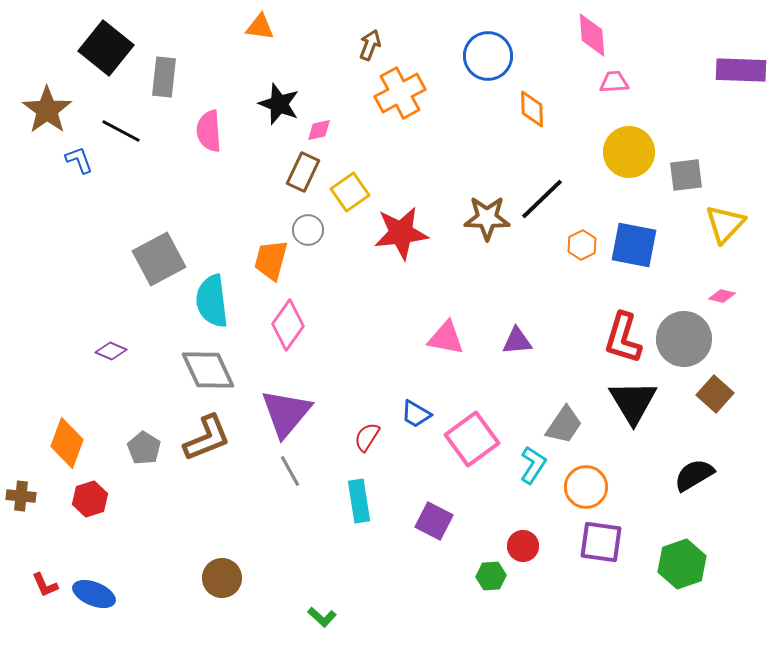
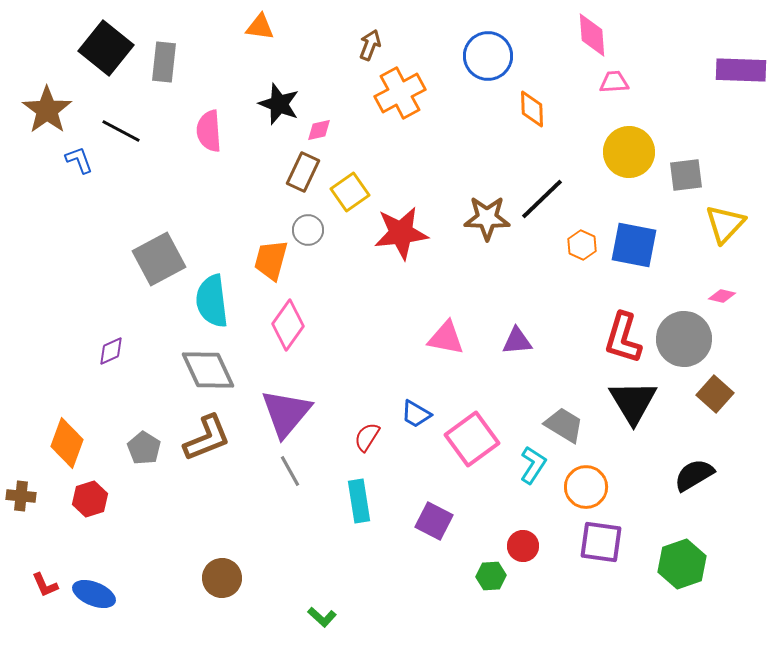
gray rectangle at (164, 77): moved 15 px up
orange hexagon at (582, 245): rotated 8 degrees counterclockwise
purple diamond at (111, 351): rotated 48 degrees counterclockwise
gray trapezoid at (564, 425): rotated 93 degrees counterclockwise
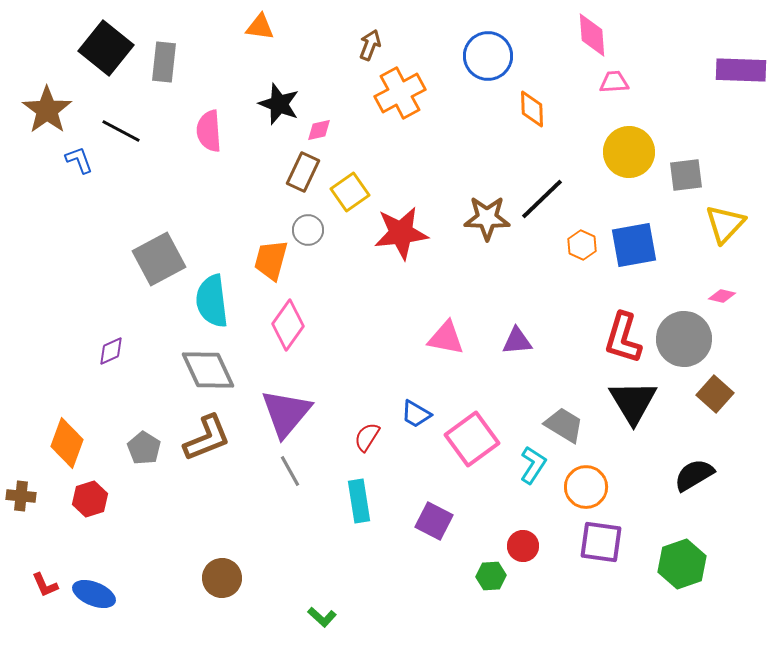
blue square at (634, 245): rotated 21 degrees counterclockwise
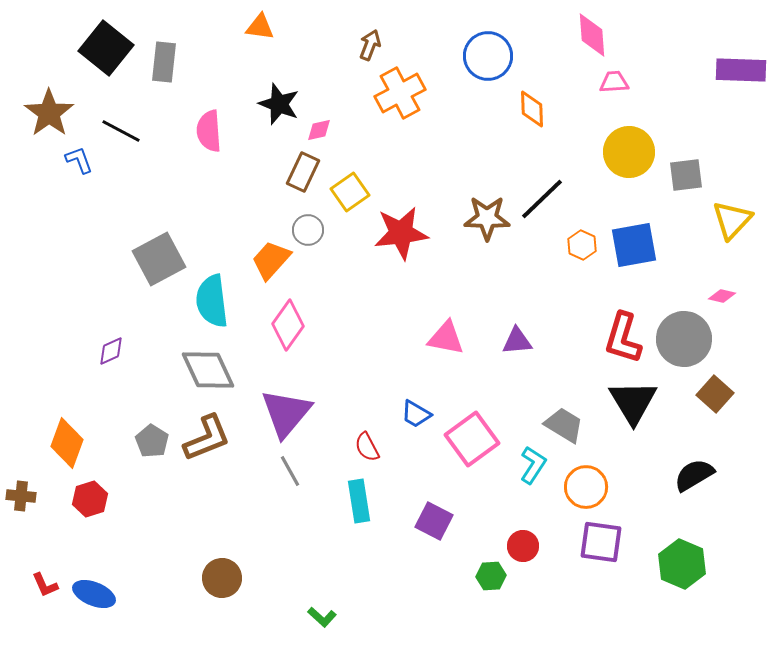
brown star at (47, 110): moved 2 px right, 3 px down
yellow triangle at (725, 224): moved 7 px right, 4 px up
orange trapezoid at (271, 260): rotated 27 degrees clockwise
red semicircle at (367, 437): moved 10 px down; rotated 60 degrees counterclockwise
gray pentagon at (144, 448): moved 8 px right, 7 px up
green hexagon at (682, 564): rotated 18 degrees counterclockwise
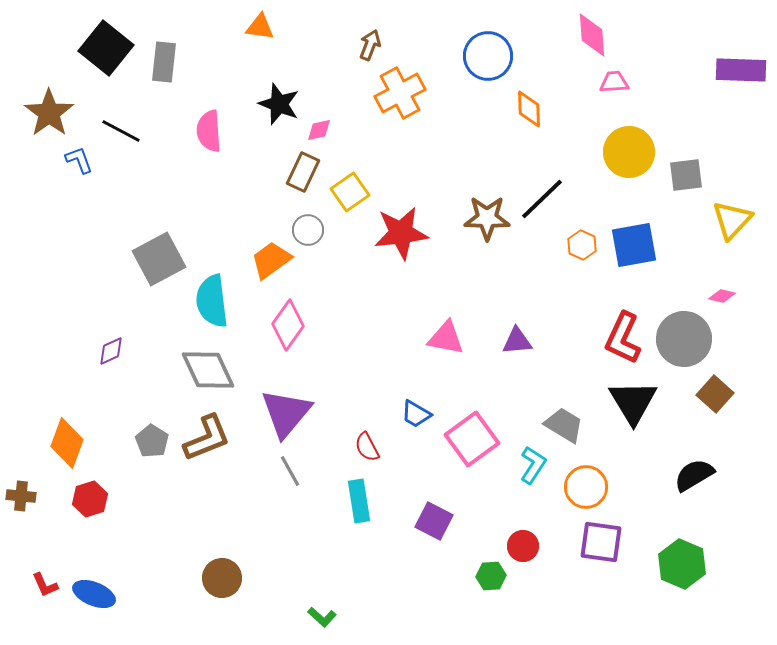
orange diamond at (532, 109): moved 3 px left
orange trapezoid at (271, 260): rotated 12 degrees clockwise
red L-shape at (623, 338): rotated 8 degrees clockwise
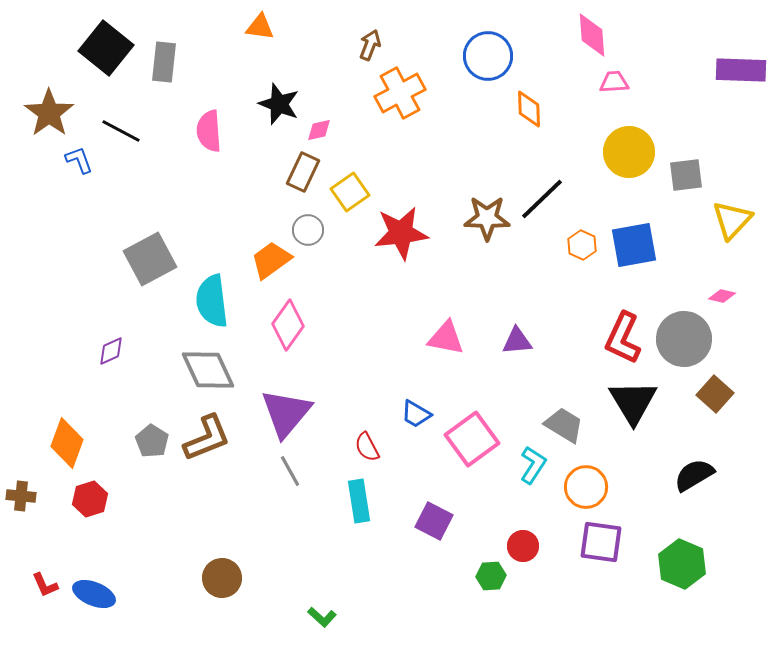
gray square at (159, 259): moved 9 px left
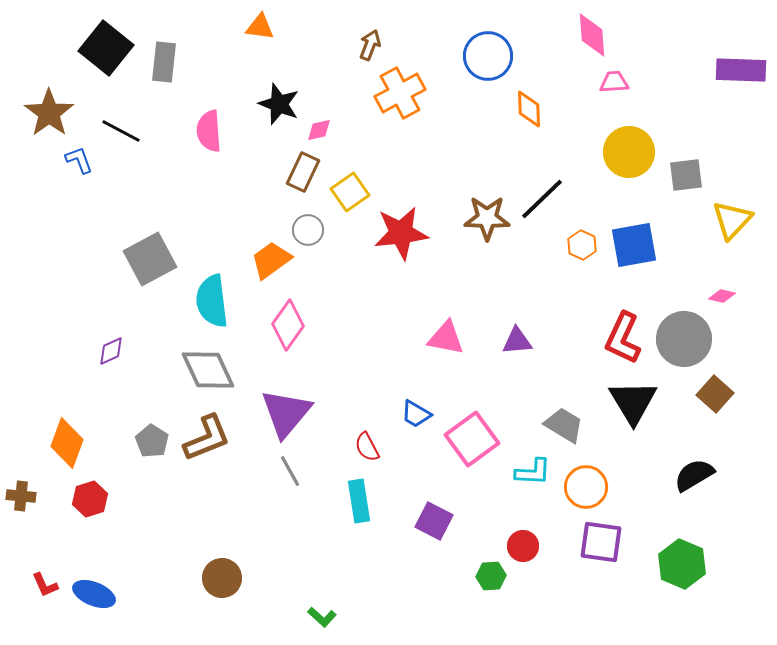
cyan L-shape at (533, 465): moved 7 px down; rotated 60 degrees clockwise
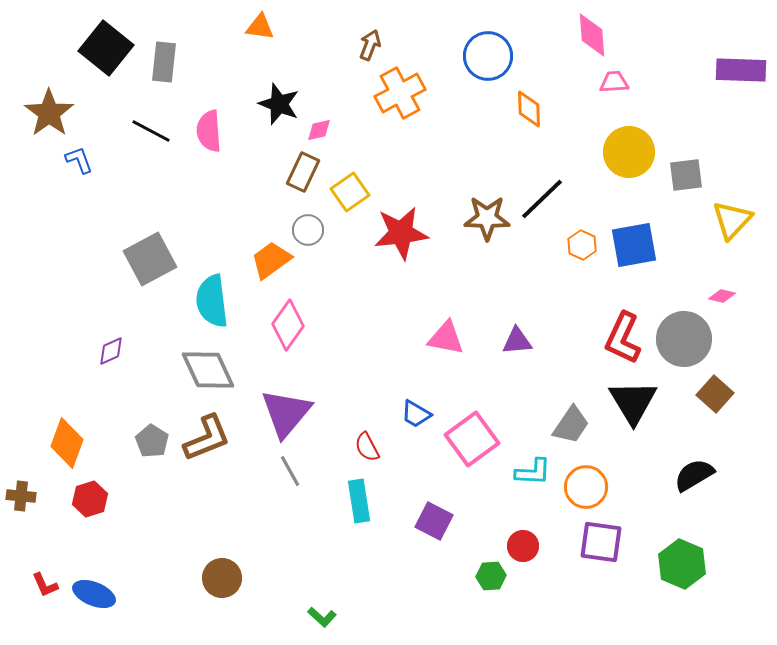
black line at (121, 131): moved 30 px right
gray trapezoid at (564, 425): moved 7 px right; rotated 93 degrees clockwise
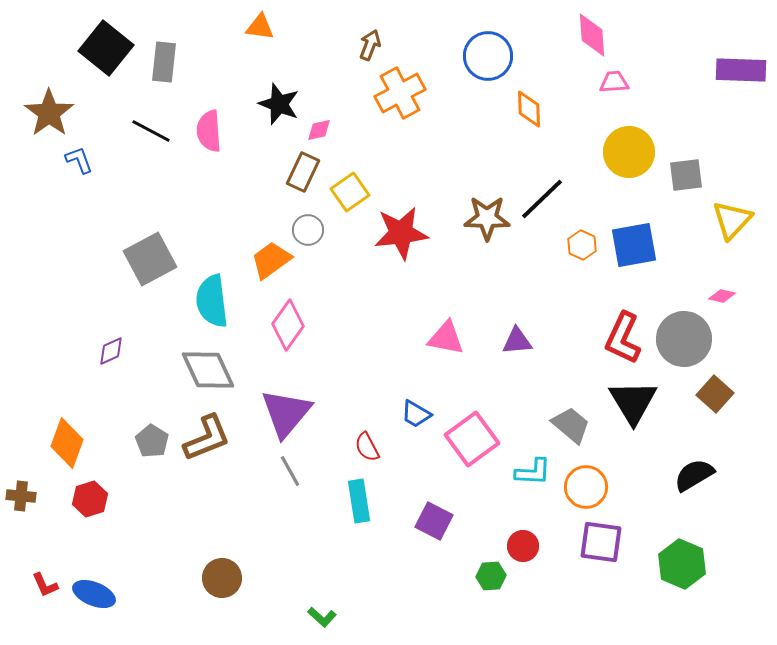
gray trapezoid at (571, 425): rotated 84 degrees counterclockwise
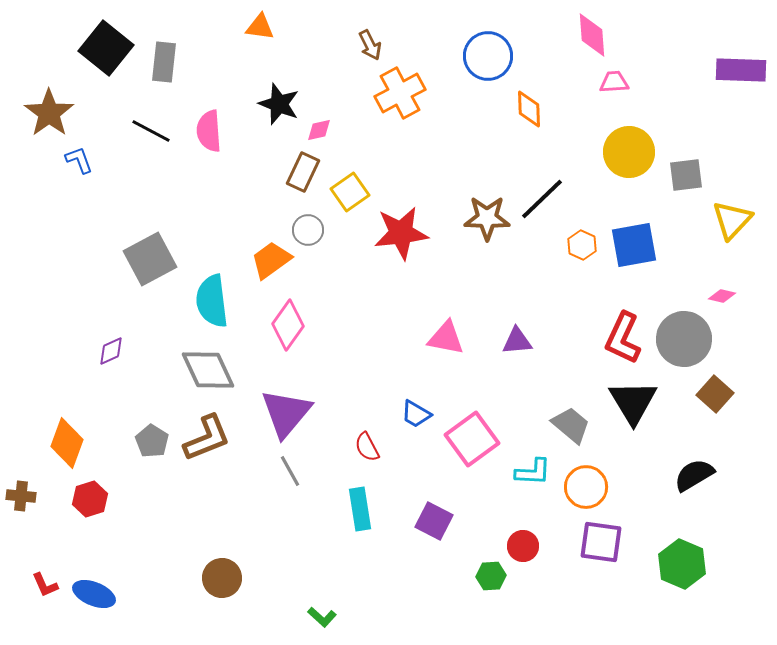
brown arrow at (370, 45): rotated 132 degrees clockwise
cyan rectangle at (359, 501): moved 1 px right, 8 px down
